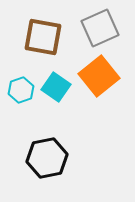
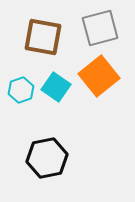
gray square: rotated 9 degrees clockwise
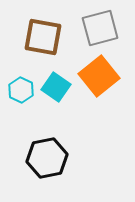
cyan hexagon: rotated 15 degrees counterclockwise
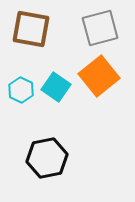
brown square: moved 12 px left, 8 px up
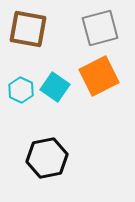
brown square: moved 3 px left
orange square: rotated 12 degrees clockwise
cyan square: moved 1 px left
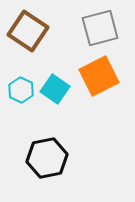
brown square: moved 2 px down; rotated 24 degrees clockwise
cyan square: moved 2 px down
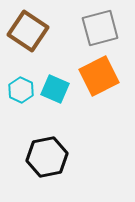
cyan square: rotated 12 degrees counterclockwise
black hexagon: moved 1 px up
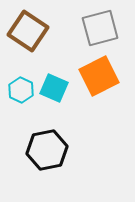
cyan square: moved 1 px left, 1 px up
black hexagon: moved 7 px up
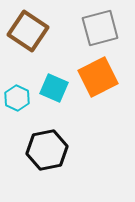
orange square: moved 1 px left, 1 px down
cyan hexagon: moved 4 px left, 8 px down
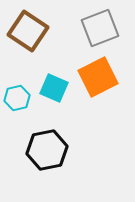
gray square: rotated 6 degrees counterclockwise
cyan hexagon: rotated 20 degrees clockwise
